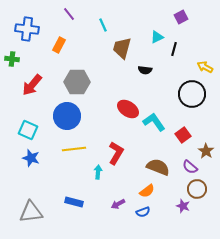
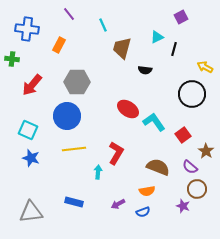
orange semicircle: rotated 28 degrees clockwise
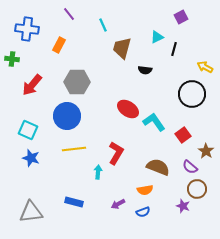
orange semicircle: moved 2 px left, 1 px up
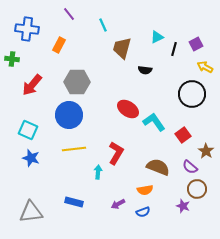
purple square: moved 15 px right, 27 px down
blue circle: moved 2 px right, 1 px up
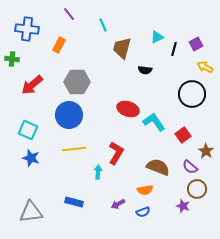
red arrow: rotated 10 degrees clockwise
red ellipse: rotated 15 degrees counterclockwise
